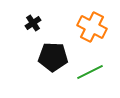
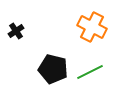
black cross: moved 17 px left, 8 px down
black pentagon: moved 12 px down; rotated 12 degrees clockwise
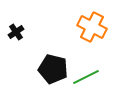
black cross: moved 1 px down
green line: moved 4 px left, 5 px down
